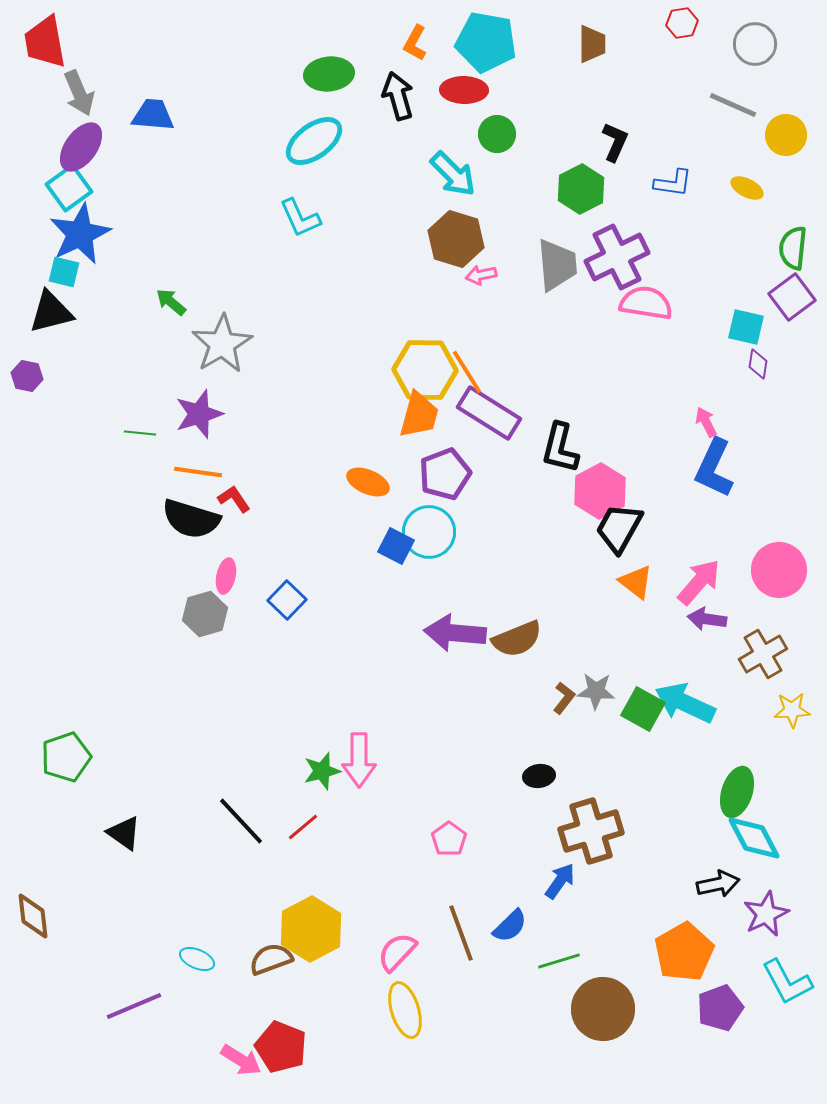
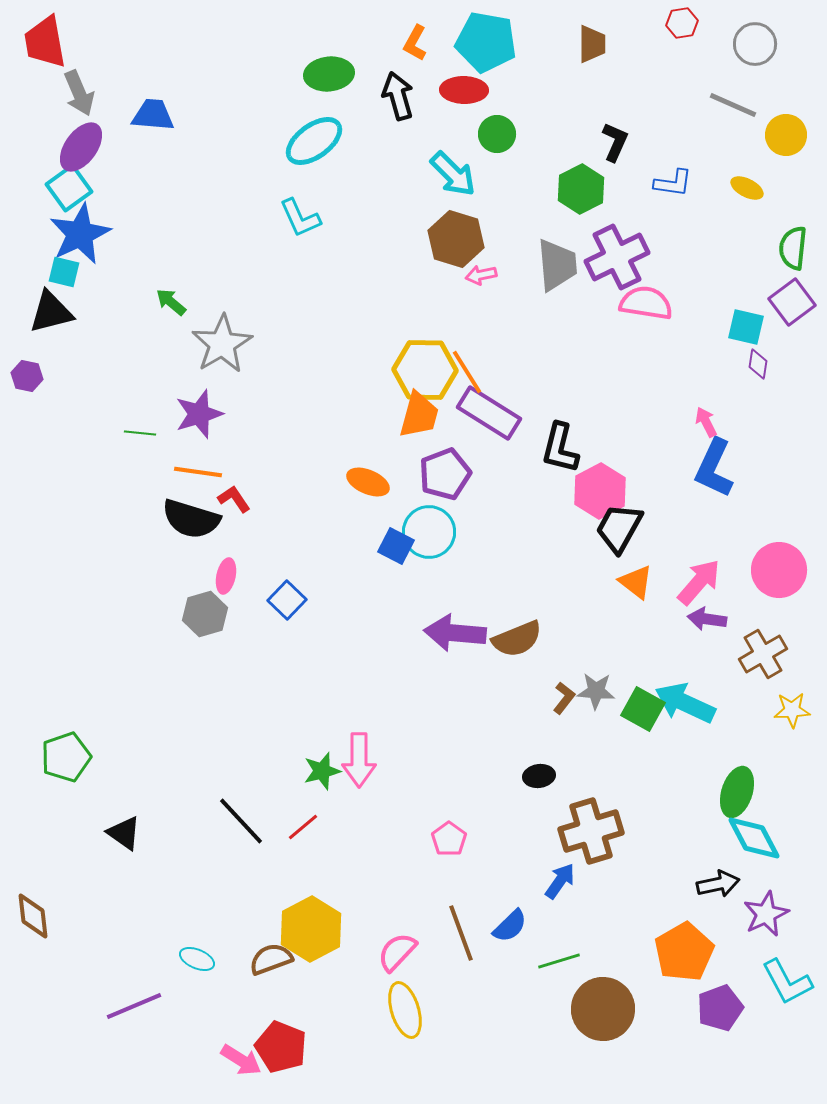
purple square at (792, 297): moved 5 px down
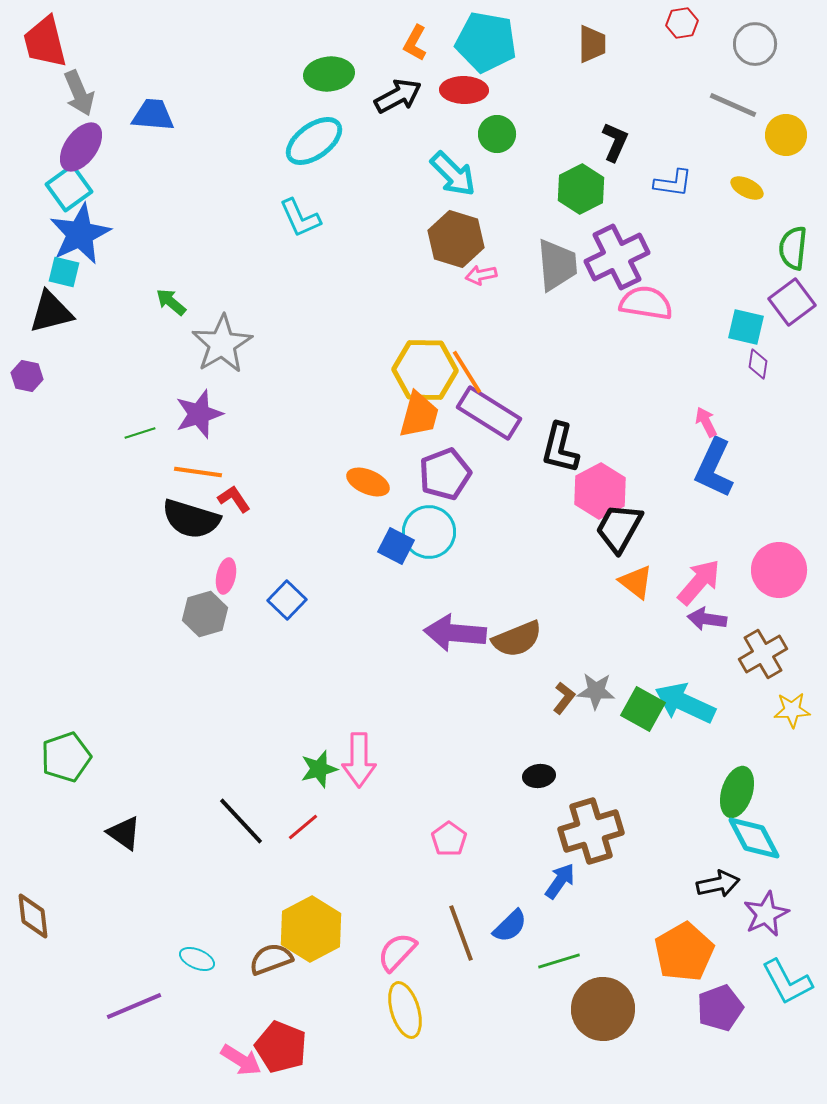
red trapezoid at (45, 42): rotated 4 degrees counterclockwise
black arrow at (398, 96): rotated 78 degrees clockwise
green line at (140, 433): rotated 24 degrees counterclockwise
green star at (322, 771): moved 3 px left, 2 px up
